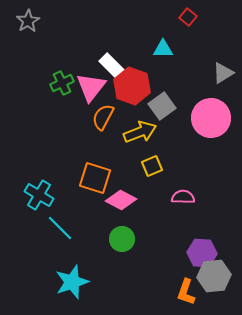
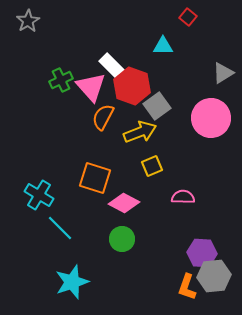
cyan triangle: moved 3 px up
green cross: moved 1 px left, 3 px up
pink triangle: rotated 20 degrees counterclockwise
gray square: moved 5 px left
pink diamond: moved 3 px right, 3 px down
orange L-shape: moved 1 px right, 5 px up
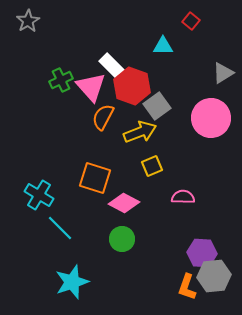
red square: moved 3 px right, 4 px down
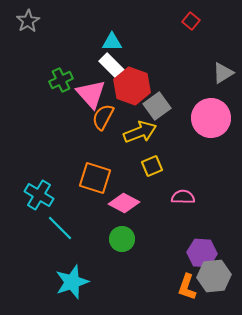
cyan triangle: moved 51 px left, 4 px up
pink triangle: moved 7 px down
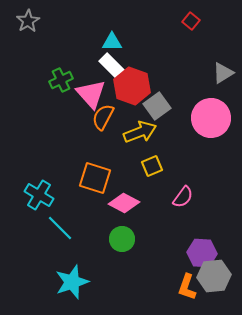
pink semicircle: rotated 125 degrees clockwise
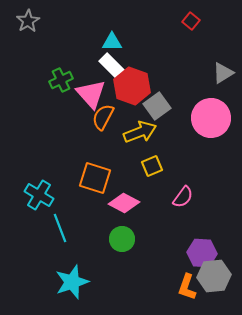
cyan line: rotated 24 degrees clockwise
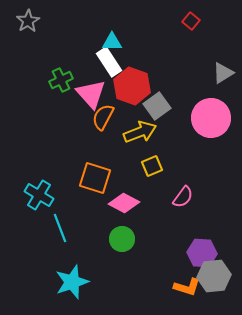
white rectangle: moved 4 px left, 5 px up; rotated 12 degrees clockwise
orange L-shape: rotated 92 degrees counterclockwise
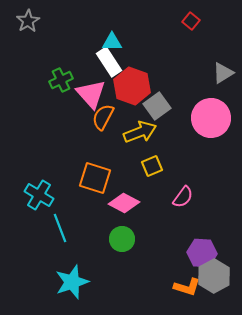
gray hexagon: rotated 24 degrees counterclockwise
